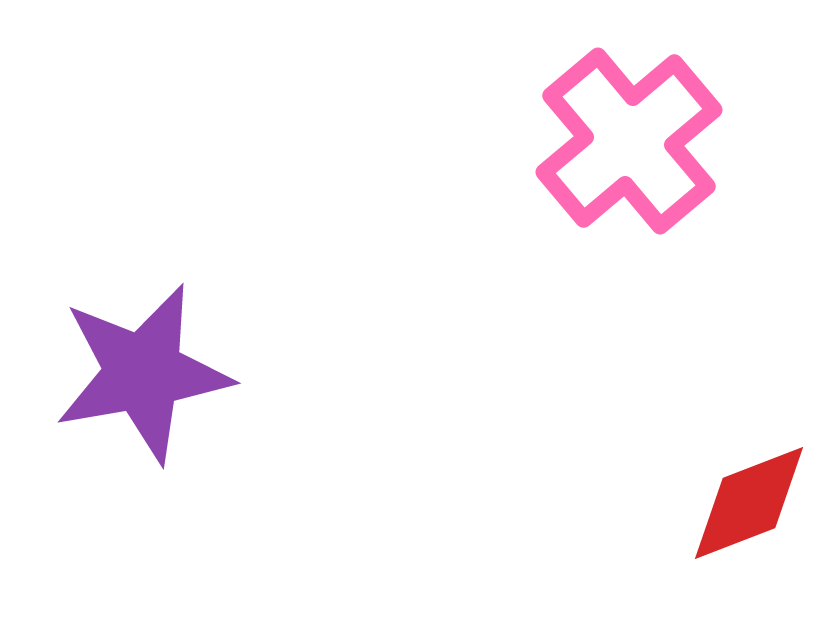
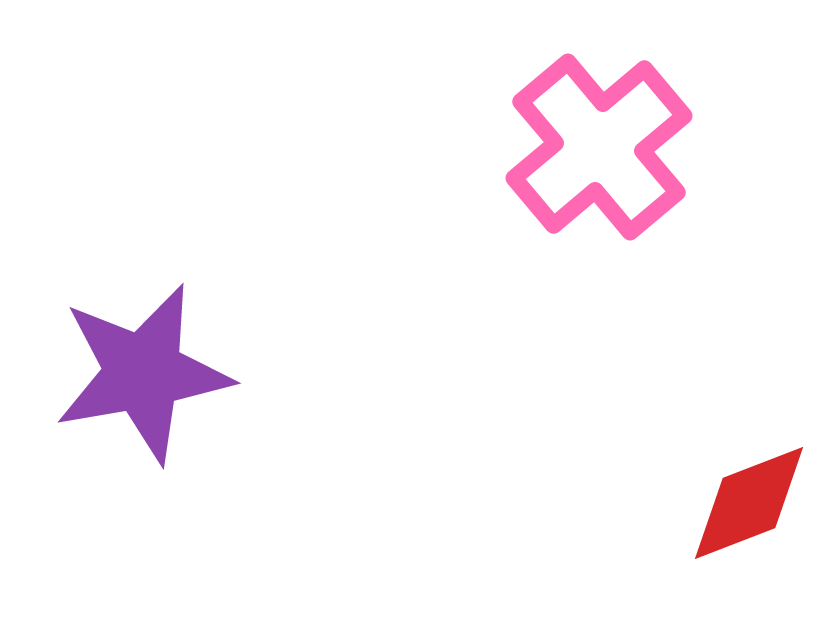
pink cross: moved 30 px left, 6 px down
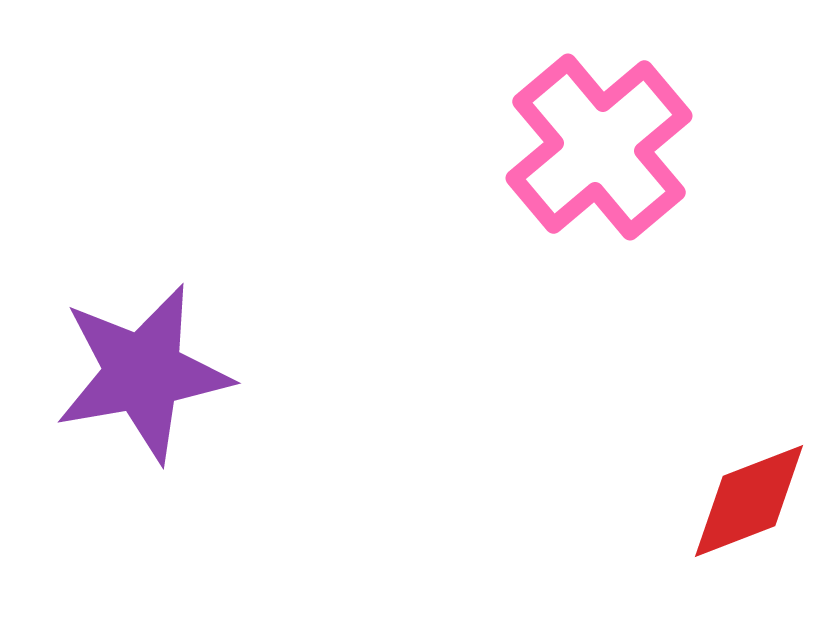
red diamond: moved 2 px up
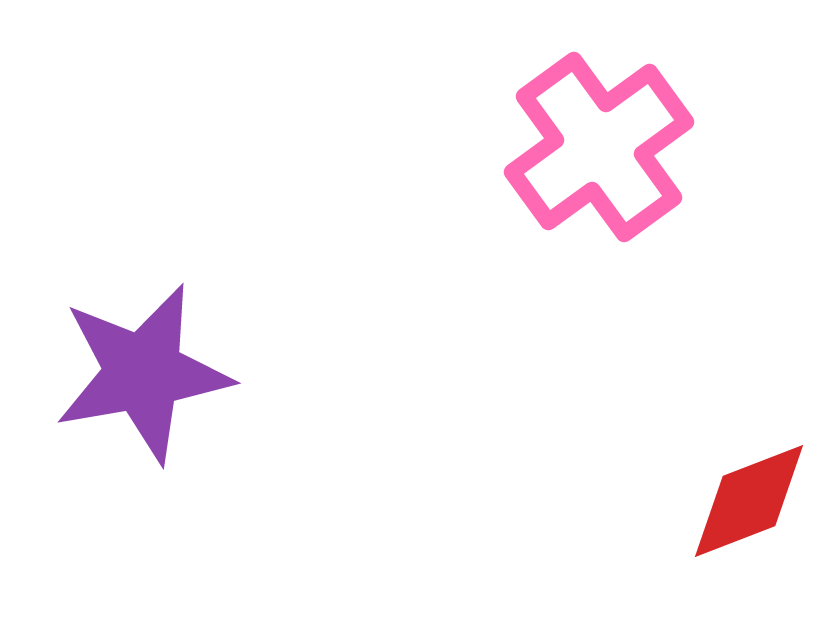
pink cross: rotated 4 degrees clockwise
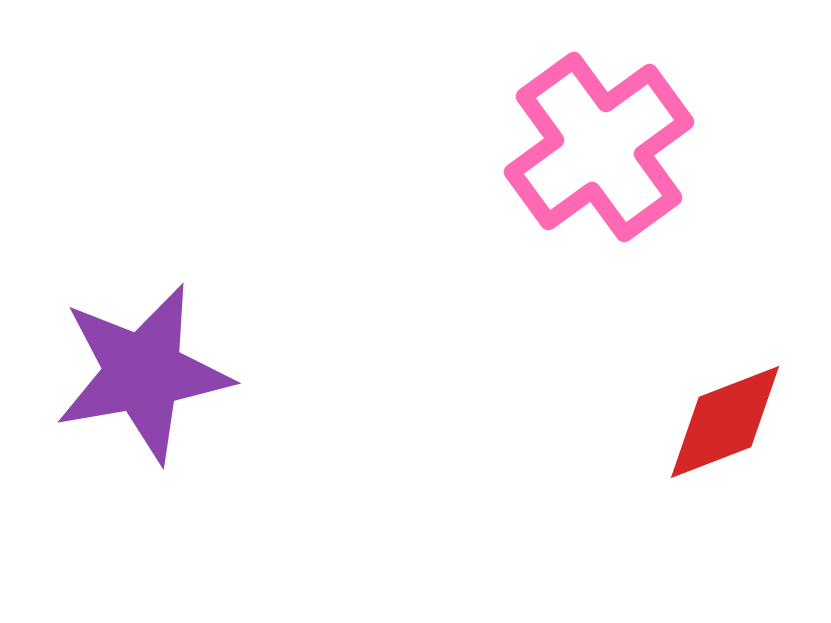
red diamond: moved 24 px left, 79 px up
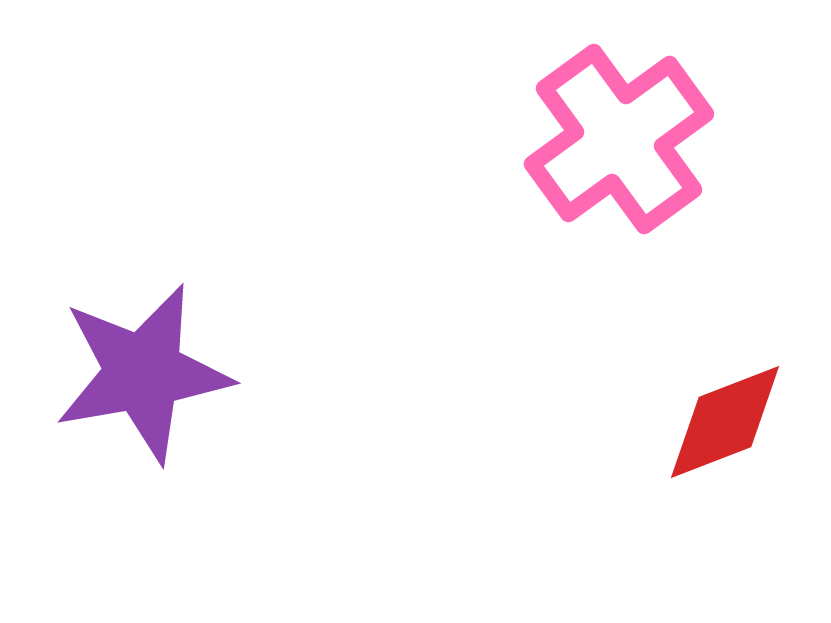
pink cross: moved 20 px right, 8 px up
